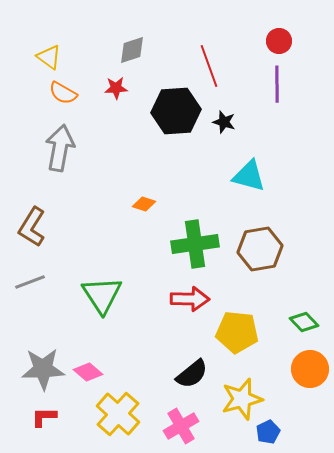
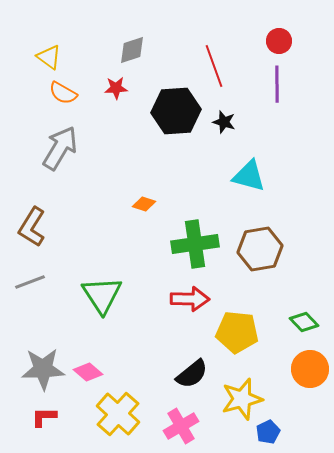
red line: moved 5 px right
gray arrow: rotated 21 degrees clockwise
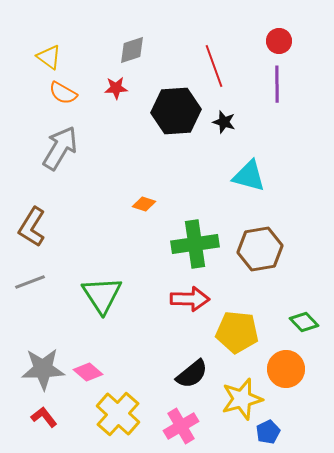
orange circle: moved 24 px left
red L-shape: rotated 52 degrees clockwise
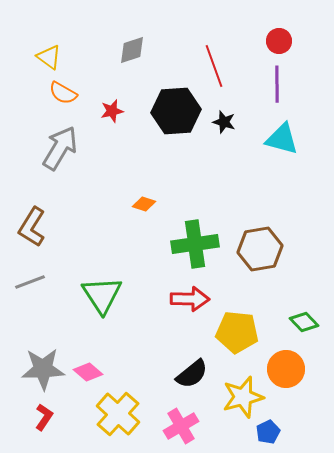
red star: moved 4 px left, 23 px down; rotated 10 degrees counterclockwise
cyan triangle: moved 33 px right, 37 px up
yellow star: moved 1 px right, 2 px up
red L-shape: rotated 72 degrees clockwise
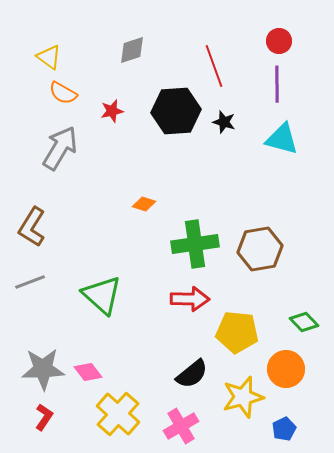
green triangle: rotated 15 degrees counterclockwise
pink diamond: rotated 12 degrees clockwise
blue pentagon: moved 16 px right, 3 px up
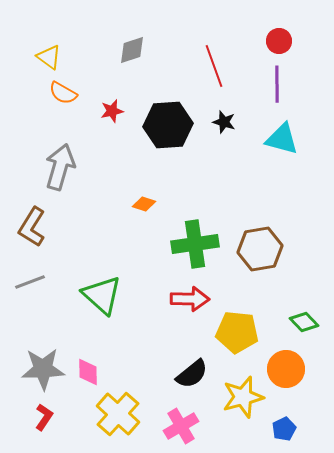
black hexagon: moved 8 px left, 14 px down
gray arrow: moved 19 px down; rotated 15 degrees counterclockwise
pink diamond: rotated 36 degrees clockwise
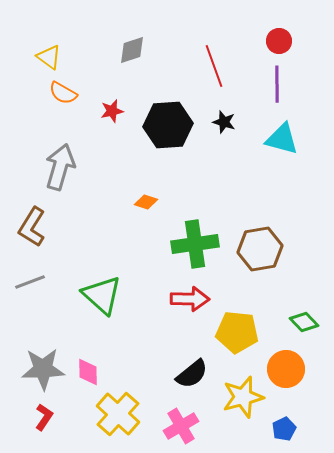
orange diamond: moved 2 px right, 2 px up
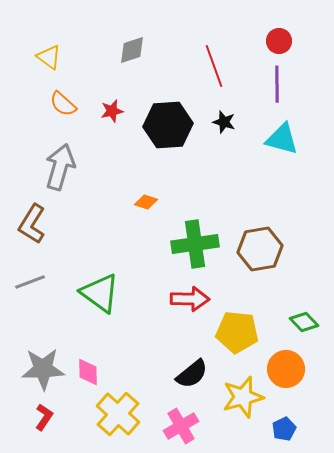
orange semicircle: moved 11 px down; rotated 12 degrees clockwise
brown L-shape: moved 3 px up
green triangle: moved 2 px left, 2 px up; rotated 6 degrees counterclockwise
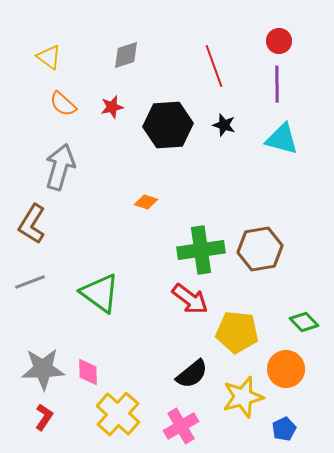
gray diamond: moved 6 px left, 5 px down
red star: moved 4 px up
black star: moved 3 px down
green cross: moved 6 px right, 6 px down
red arrow: rotated 36 degrees clockwise
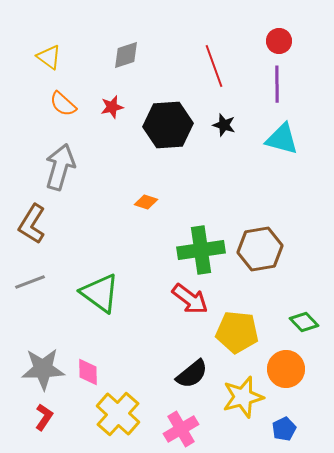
pink cross: moved 3 px down
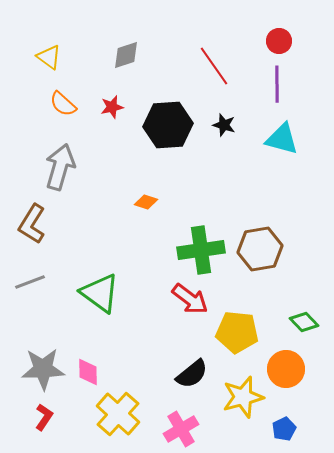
red line: rotated 15 degrees counterclockwise
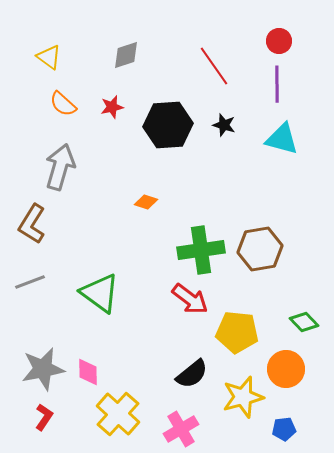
gray star: rotated 9 degrees counterclockwise
blue pentagon: rotated 20 degrees clockwise
